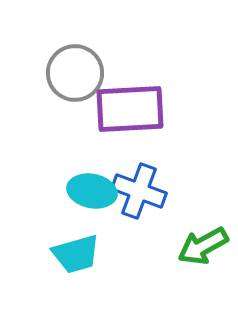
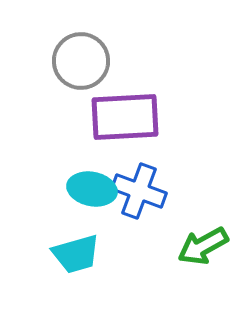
gray circle: moved 6 px right, 12 px up
purple rectangle: moved 5 px left, 8 px down
cyan ellipse: moved 2 px up
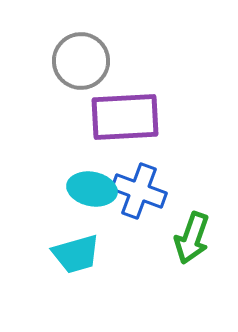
green arrow: moved 11 px left, 8 px up; rotated 42 degrees counterclockwise
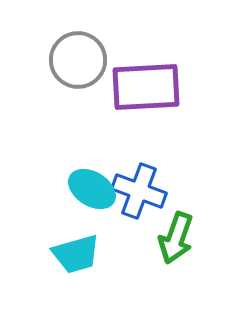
gray circle: moved 3 px left, 1 px up
purple rectangle: moved 21 px right, 30 px up
cyan ellipse: rotated 21 degrees clockwise
green arrow: moved 16 px left
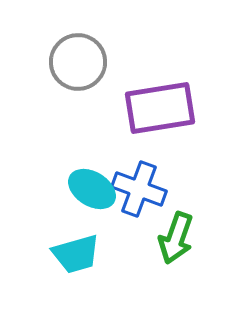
gray circle: moved 2 px down
purple rectangle: moved 14 px right, 21 px down; rotated 6 degrees counterclockwise
blue cross: moved 2 px up
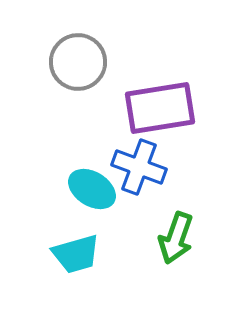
blue cross: moved 22 px up
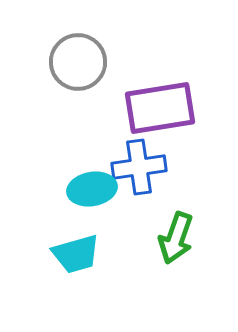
blue cross: rotated 28 degrees counterclockwise
cyan ellipse: rotated 42 degrees counterclockwise
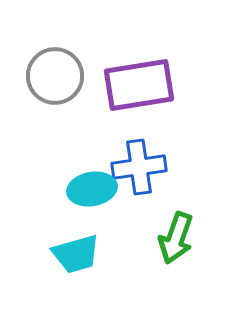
gray circle: moved 23 px left, 14 px down
purple rectangle: moved 21 px left, 23 px up
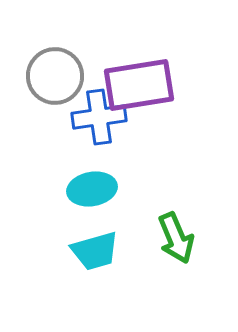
blue cross: moved 40 px left, 50 px up
green arrow: rotated 42 degrees counterclockwise
cyan trapezoid: moved 19 px right, 3 px up
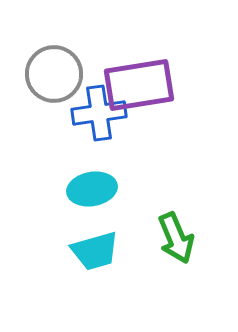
gray circle: moved 1 px left, 2 px up
blue cross: moved 4 px up
